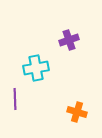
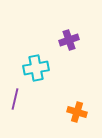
purple line: rotated 15 degrees clockwise
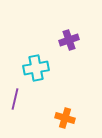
orange cross: moved 12 px left, 6 px down
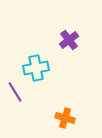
purple cross: rotated 18 degrees counterclockwise
purple line: moved 7 px up; rotated 45 degrees counterclockwise
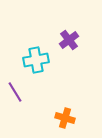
cyan cross: moved 8 px up
